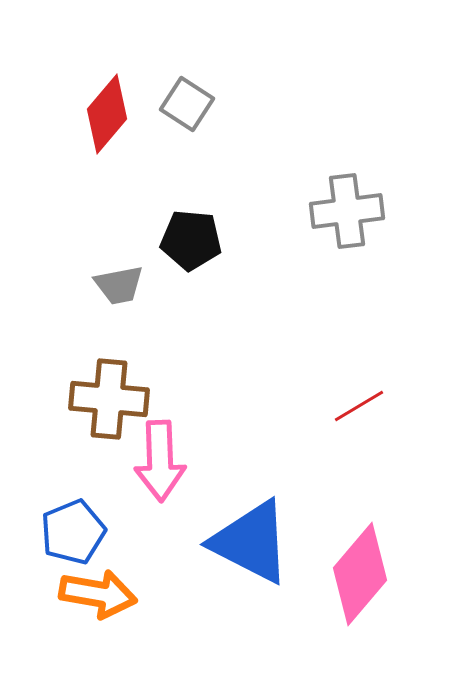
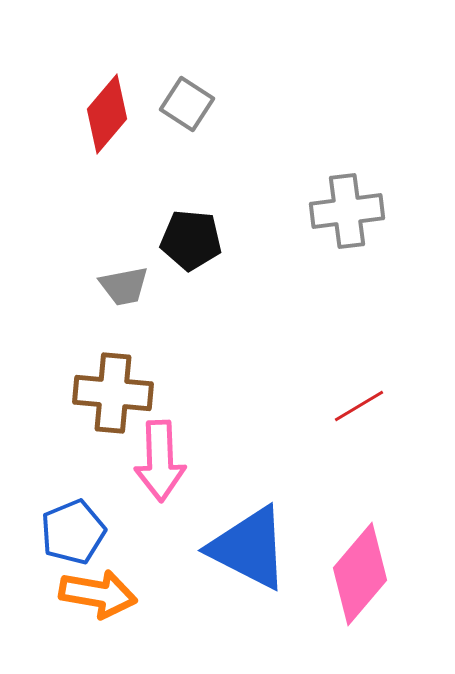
gray trapezoid: moved 5 px right, 1 px down
brown cross: moved 4 px right, 6 px up
blue triangle: moved 2 px left, 6 px down
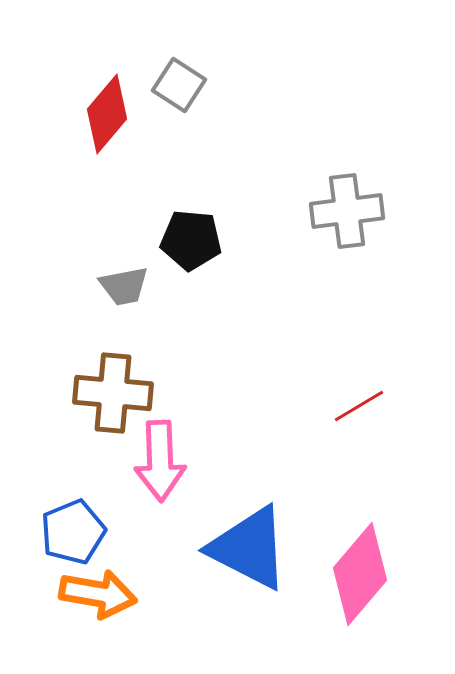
gray square: moved 8 px left, 19 px up
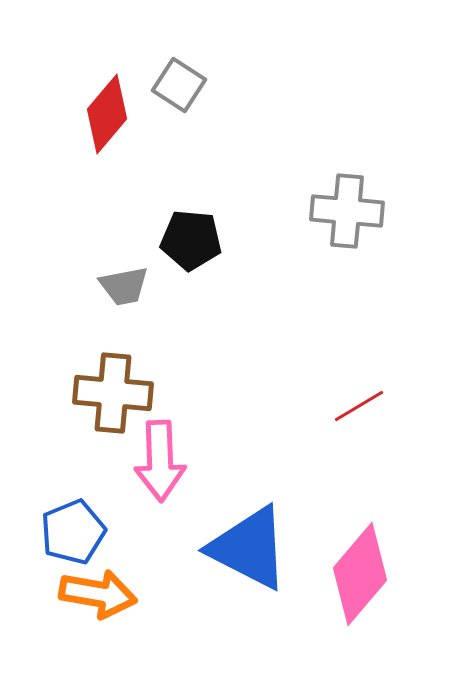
gray cross: rotated 12 degrees clockwise
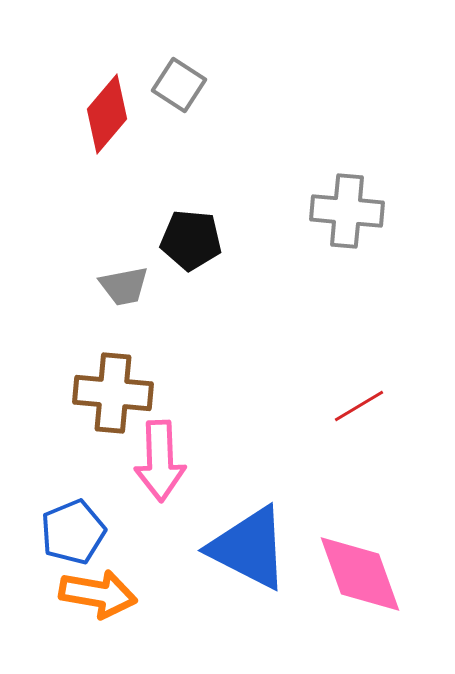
pink diamond: rotated 60 degrees counterclockwise
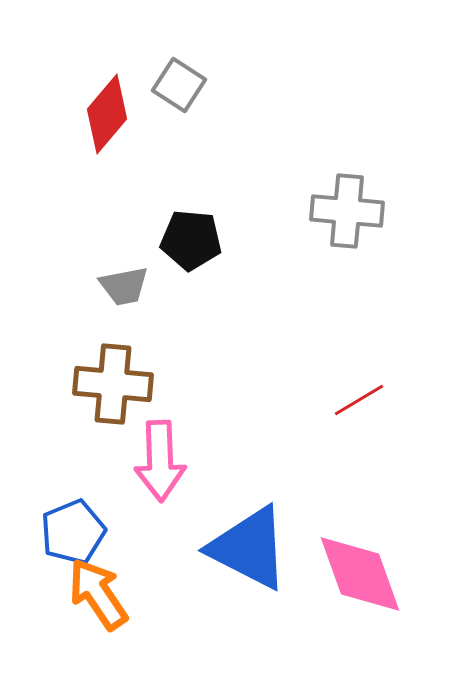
brown cross: moved 9 px up
red line: moved 6 px up
orange arrow: rotated 134 degrees counterclockwise
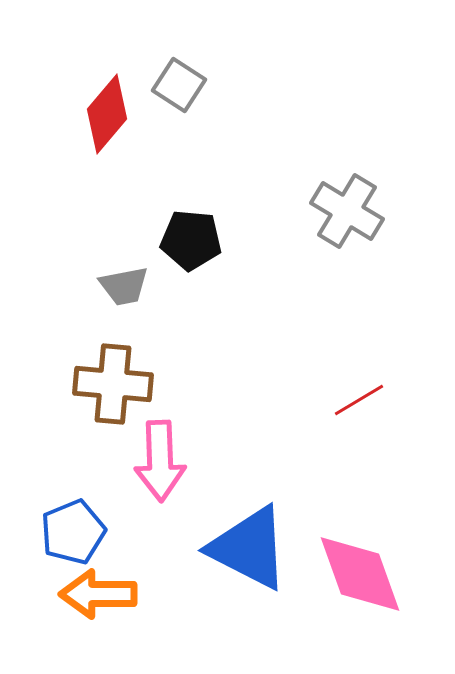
gray cross: rotated 26 degrees clockwise
orange arrow: rotated 56 degrees counterclockwise
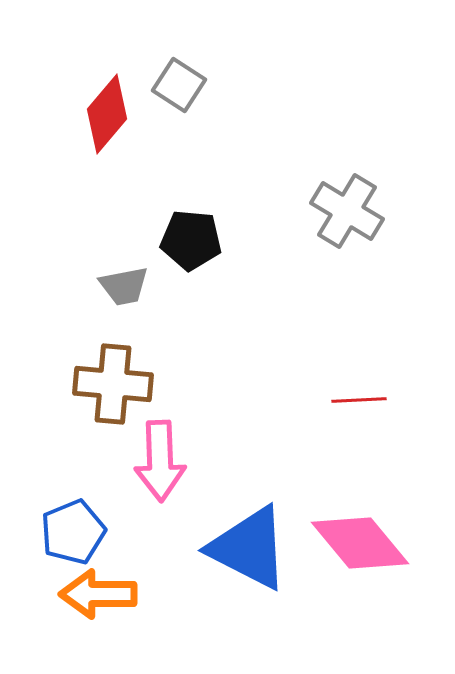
red line: rotated 28 degrees clockwise
pink diamond: moved 31 px up; rotated 20 degrees counterclockwise
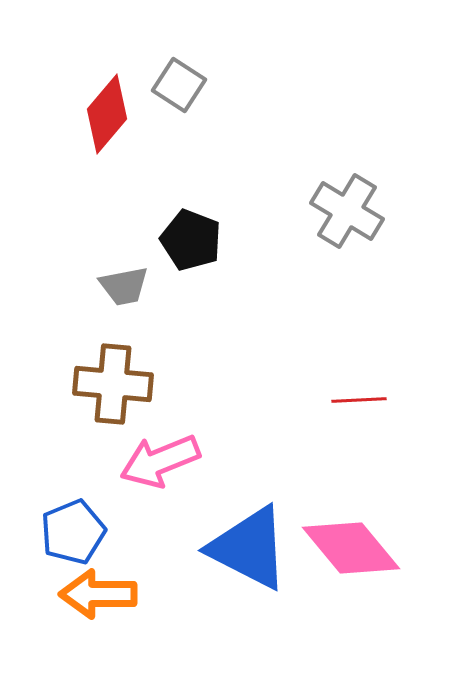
black pentagon: rotated 16 degrees clockwise
pink arrow: rotated 70 degrees clockwise
pink diamond: moved 9 px left, 5 px down
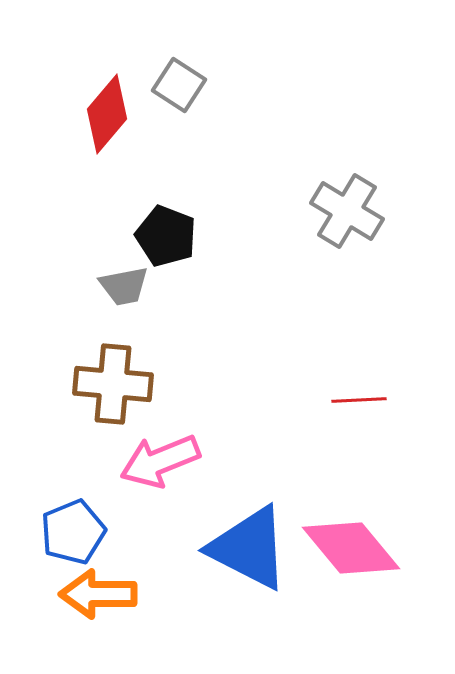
black pentagon: moved 25 px left, 4 px up
